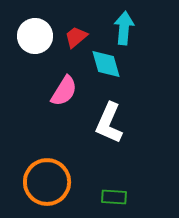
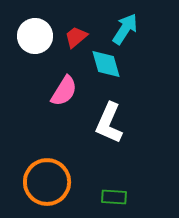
cyan arrow: moved 1 px right, 1 px down; rotated 28 degrees clockwise
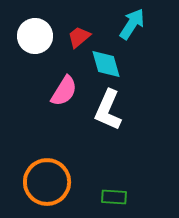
cyan arrow: moved 7 px right, 5 px up
red trapezoid: moved 3 px right
white L-shape: moved 1 px left, 13 px up
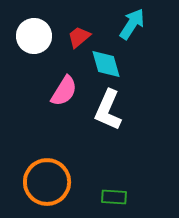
white circle: moved 1 px left
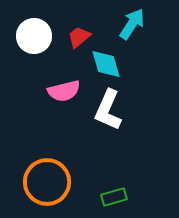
pink semicircle: rotated 44 degrees clockwise
green rectangle: rotated 20 degrees counterclockwise
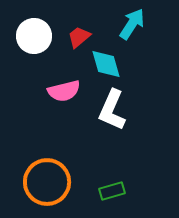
white L-shape: moved 4 px right
green rectangle: moved 2 px left, 6 px up
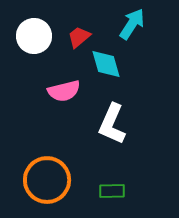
white L-shape: moved 14 px down
orange circle: moved 2 px up
green rectangle: rotated 15 degrees clockwise
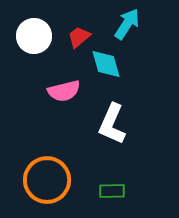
cyan arrow: moved 5 px left
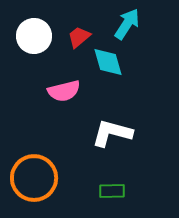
cyan diamond: moved 2 px right, 2 px up
white L-shape: moved 9 px down; rotated 81 degrees clockwise
orange circle: moved 13 px left, 2 px up
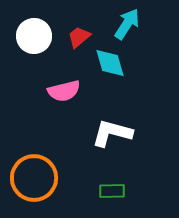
cyan diamond: moved 2 px right, 1 px down
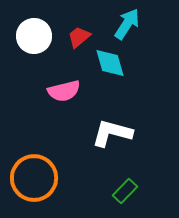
green rectangle: moved 13 px right; rotated 45 degrees counterclockwise
